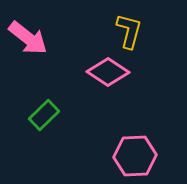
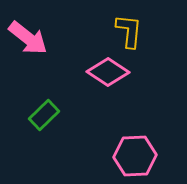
yellow L-shape: rotated 9 degrees counterclockwise
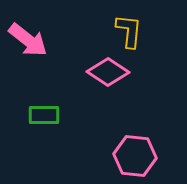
pink arrow: moved 2 px down
green rectangle: rotated 44 degrees clockwise
pink hexagon: rotated 9 degrees clockwise
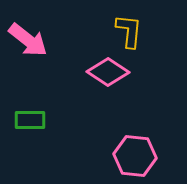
green rectangle: moved 14 px left, 5 px down
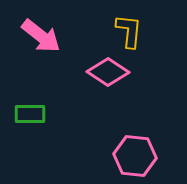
pink arrow: moved 13 px right, 4 px up
green rectangle: moved 6 px up
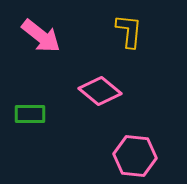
pink diamond: moved 8 px left, 19 px down; rotated 6 degrees clockwise
